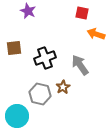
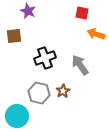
brown square: moved 12 px up
brown star: moved 4 px down
gray hexagon: moved 1 px left, 1 px up
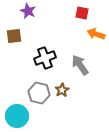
brown star: moved 1 px left, 1 px up
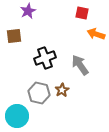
purple star: rotated 21 degrees clockwise
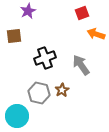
red square: rotated 32 degrees counterclockwise
gray arrow: moved 1 px right
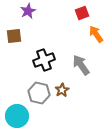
orange arrow: rotated 36 degrees clockwise
black cross: moved 1 px left, 2 px down
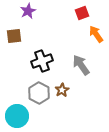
black cross: moved 2 px left, 1 px down
gray hexagon: rotated 15 degrees clockwise
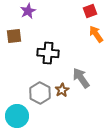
red square: moved 8 px right, 2 px up
black cross: moved 6 px right, 8 px up; rotated 25 degrees clockwise
gray arrow: moved 13 px down
gray hexagon: moved 1 px right
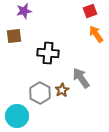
purple star: moved 4 px left; rotated 14 degrees clockwise
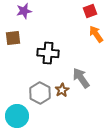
brown square: moved 1 px left, 2 px down
